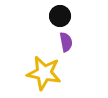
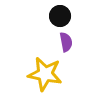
yellow star: moved 1 px right, 1 px down
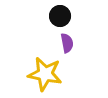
purple semicircle: moved 1 px right, 1 px down
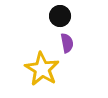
yellow star: moved 3 px left, 5 px up; rotated 20 degrees clockwise
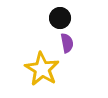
black circle: moved 2 px down
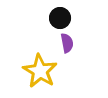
yellow star: moved 2 px left, 2 px down
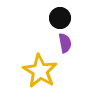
purple semicircle: moved 2 px left
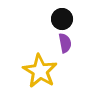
black circle: moved 2 px right, 1 px down
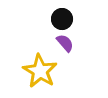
purple semicircle: rotated 30 degrees counterclockwise
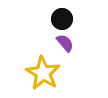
yellow star: moved 3 px right, 2 px down
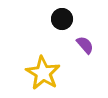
purple semicircle: moved 20 px right, 2 px down
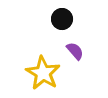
purple semicircle: moved 10 px left, 6 px down
